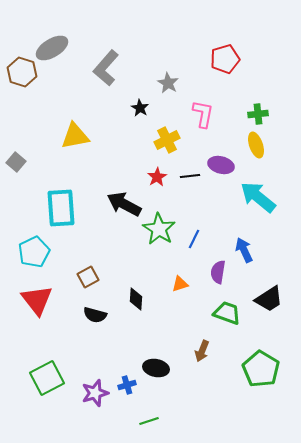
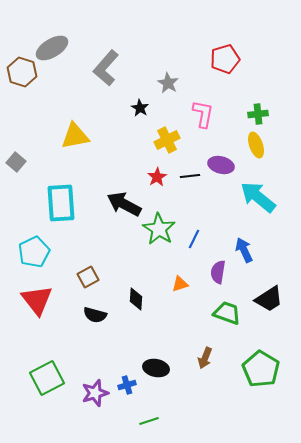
cyan rectangle: moved 5 px up
brown arrow: moved 3 px right, 7 px down
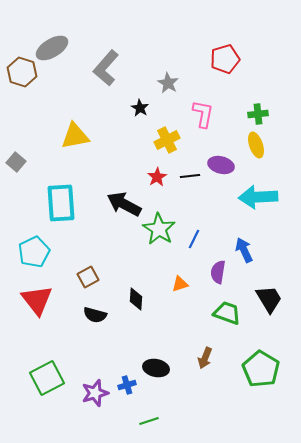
cyan arrow: rotated 42 degrees counterclockwise
black trapezoid: rotated 88 degrees counterclockwise
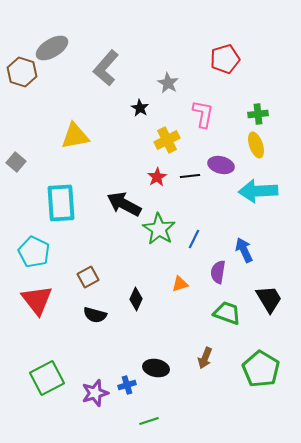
cyan arrow: moved 6 px up
cyan pentagon: rotated 20 degrees counterclockwise
black diamond: rotated 20 degrees clockwise
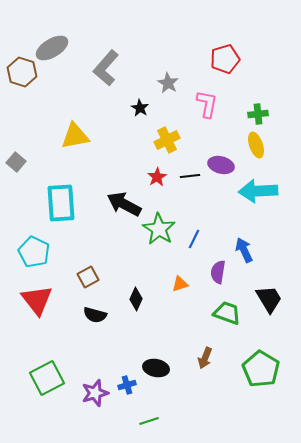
pink L-shape: moved 4 px right, 10 px up
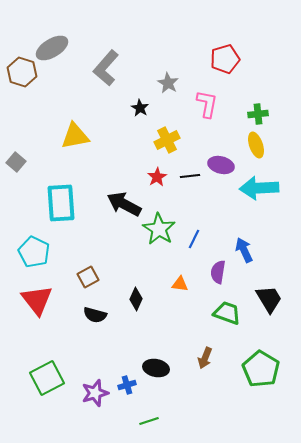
cyan arrow: moved 1 px right, 3 px up
orange triangle: rotated 24 degrees clockwise
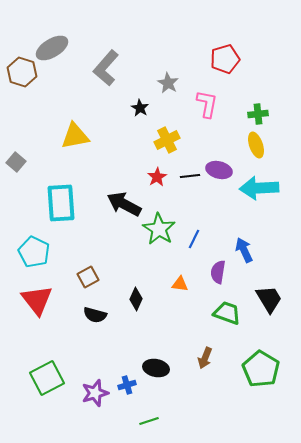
purple ellipse: moved 2 px left, 5 px down
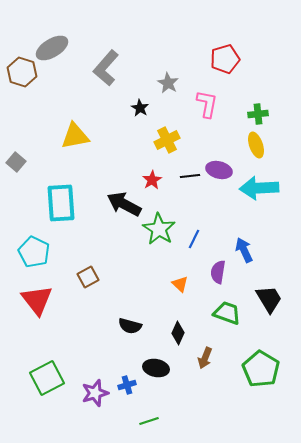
red star: moved 5 px left, 3 px down
orange triangle: rotated 36 degrees clockwise
black diamond: moved 42 px right, 34 px down
black semicircle: moved 35 px right, 11 px down
